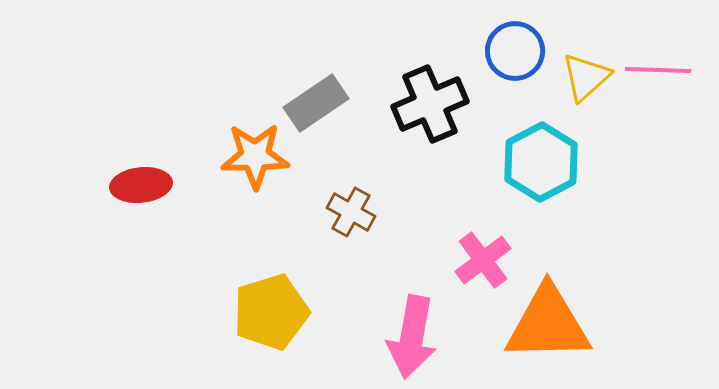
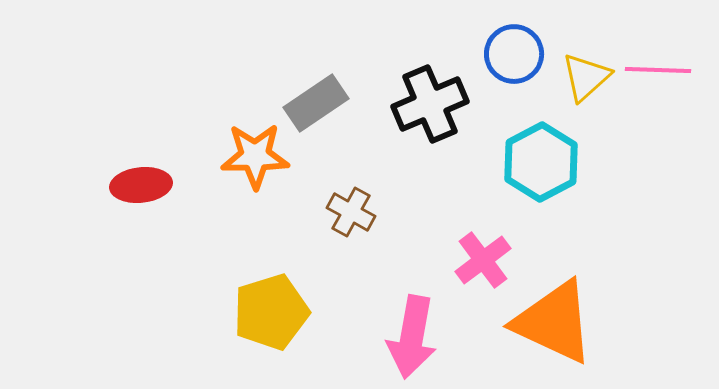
blue circle: moved 1 px left, 3 px down
orange triangle: moved 6 px right, 2 px up; rotated 26 degrees clockwise
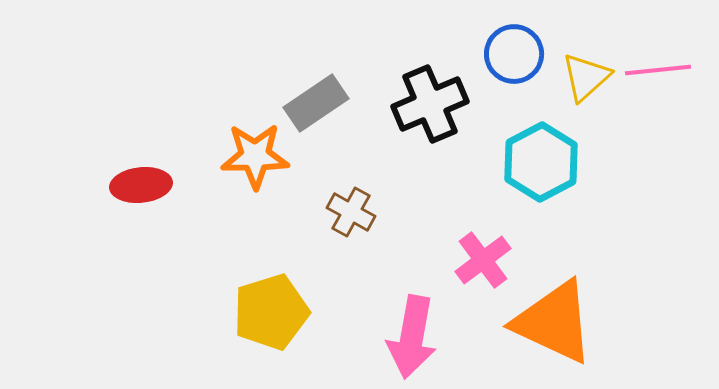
pink line: rotated 8 degrees counterclockwise
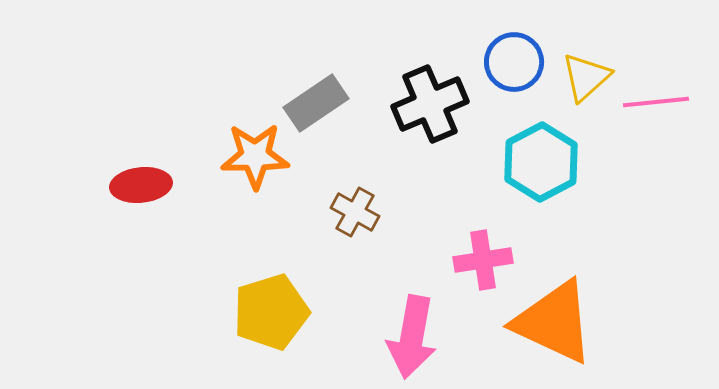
blue circle: moved 8 px down
pink line: moved 2 px left, 32 px down
brown cross: moved 4 px right
pink cross: rotated 28 degrees clockwise
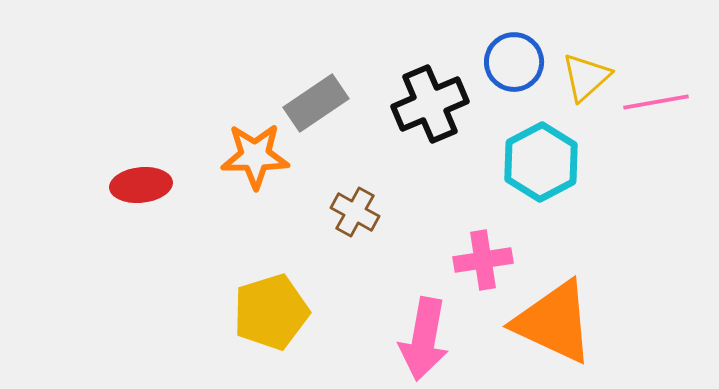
pink line: rotated 4 degrees counterclockwise
pink arrow: moved 12 px right, 2 px down
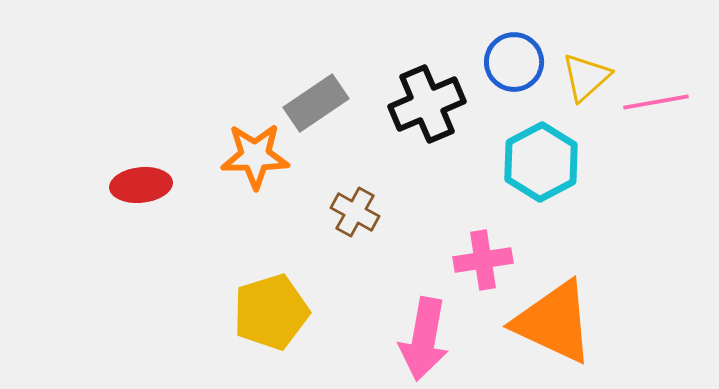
black cross: moved 3 px left
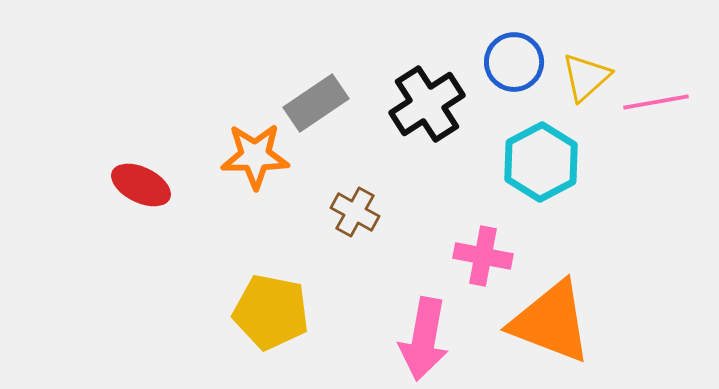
black cross: rotated 10 degrees counterclockwise
red ellipse: rotated 32 degrees clockwise
pink cross: moved 4 px up; rotated 20 degrees clockwise
yellow pentagon: rotated 28 degrees clockwise
orange triangle: moved 3 px left; rotated 4 degrees counterclockwise
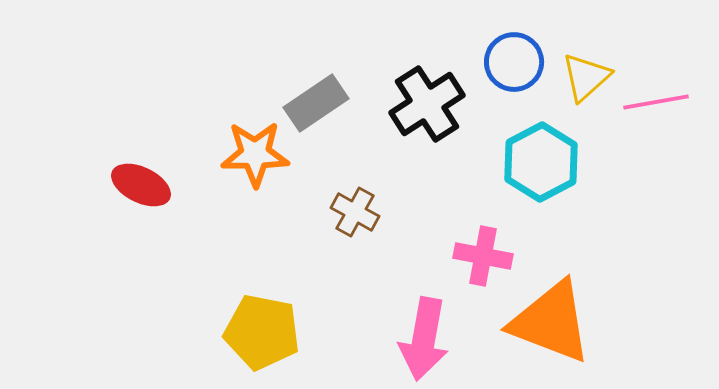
orange star: moved 2 px up
yellow pentagon: moved 9 px left, 20 px down
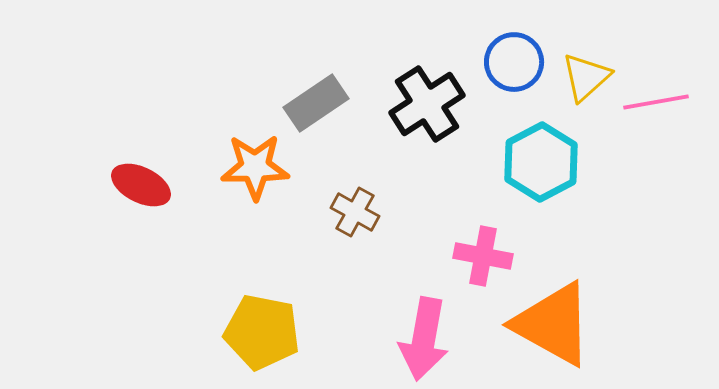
orange star: moved 13 px down
orange triangle: moved 2 px right, 2 px down; rotated 8 degrees clockwise
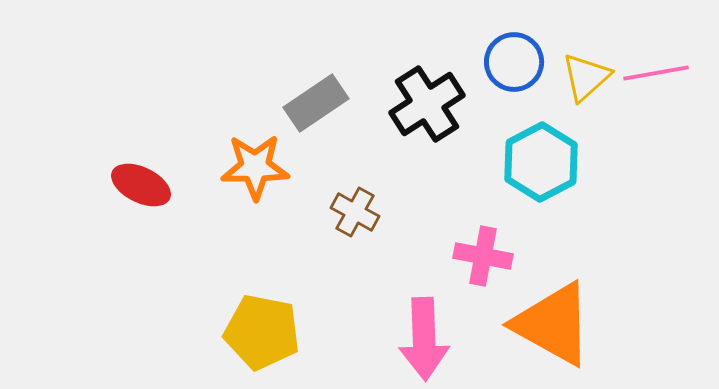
pink line: moved 29 px up
pink arrow: rotated 12 degrees counterclockwise
